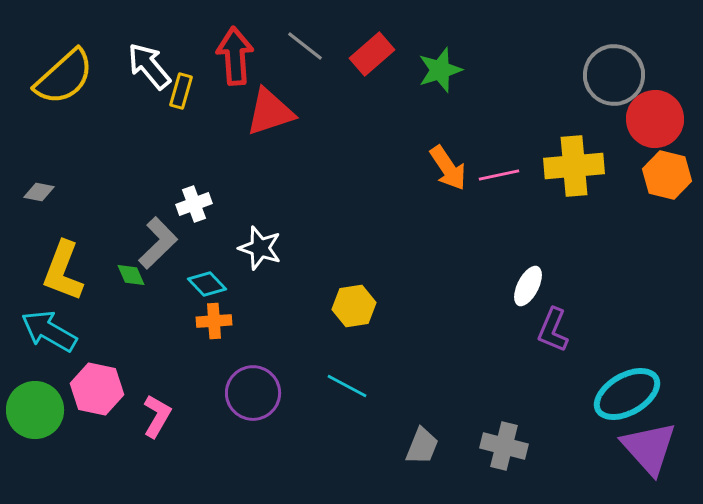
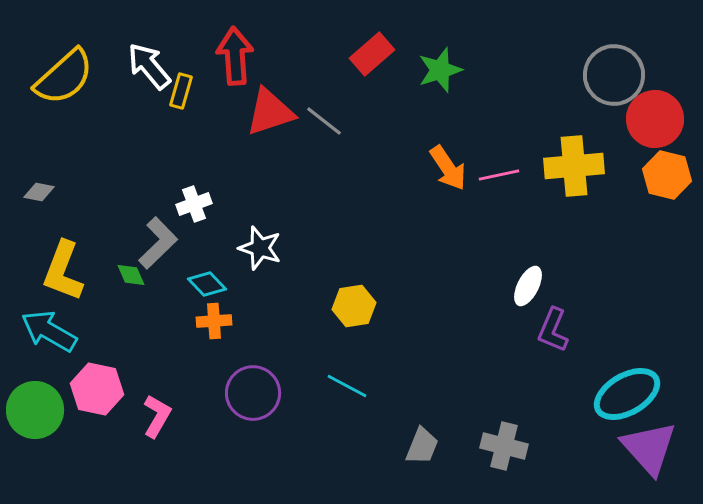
gray line: moved 19 px right, 75 px down
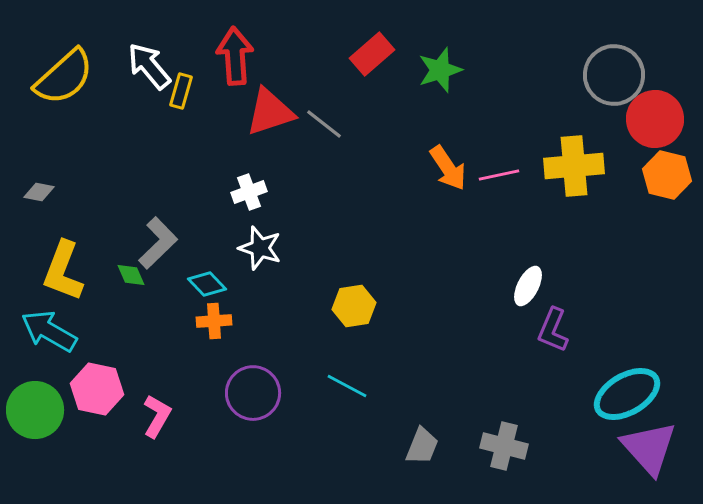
gray line: moved 3 px down
white cross: moved 55 px right, 12 px up
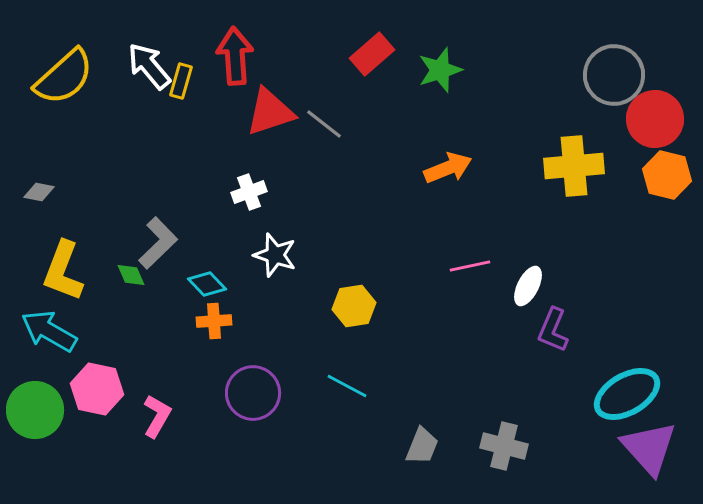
yellow rectangle: moved 10 px up
orange arrow: rotated 78 degrees counterclockwise
pink line: moved 29 px left, 91 px down
white star: moved 15 px right, 7 px down
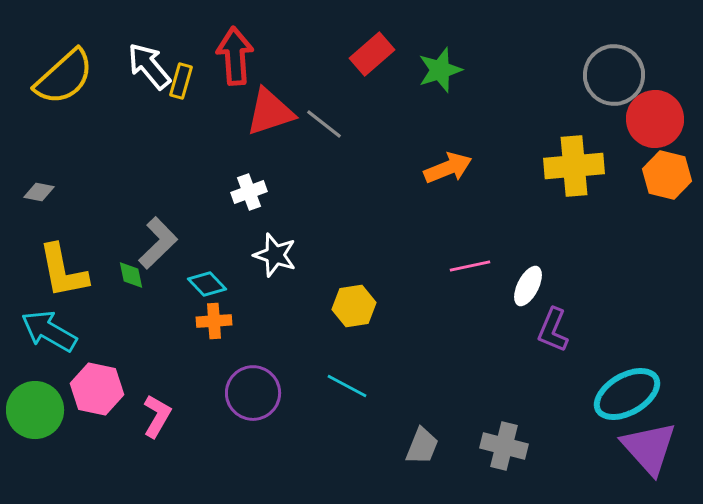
yellow L-shape: rotated 32 degrees counterclockwise
green diamond: rotated 12 degrees clockwise
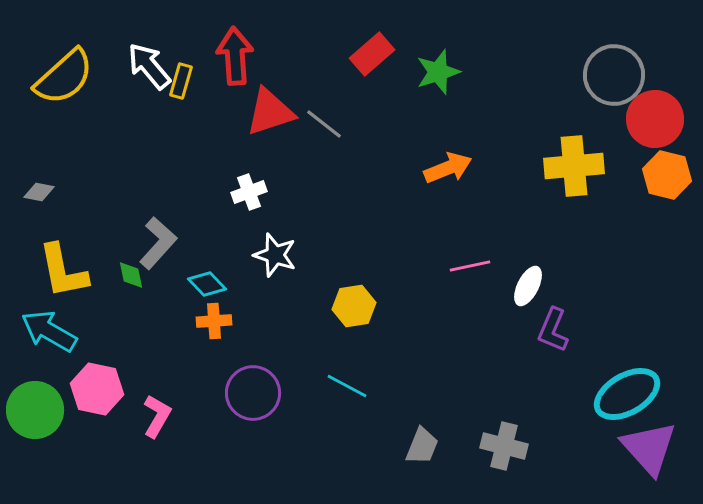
green star: moved 2 px left, 2 px down
gray L-shape: rotated 4 degrees counterclockwise
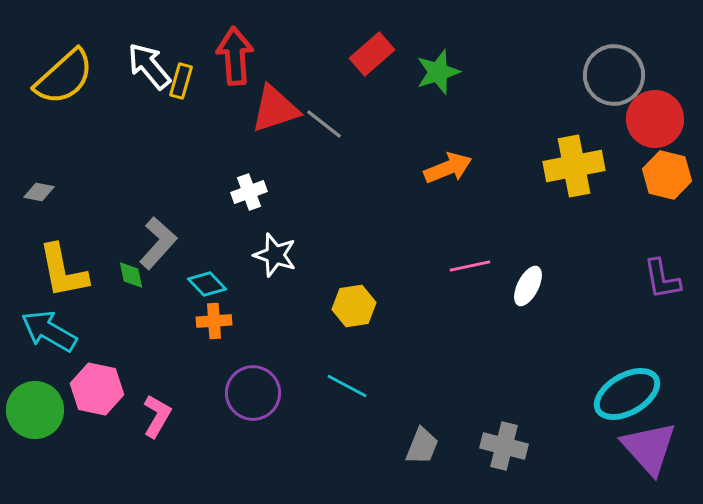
red triangle: moved 5 px right, 3 px up
yellow cross: rotated 6 degrees counterclockwise
purple L-shape: moved 109 px right, 51 px up; rotated 33 degrees counterclockwise
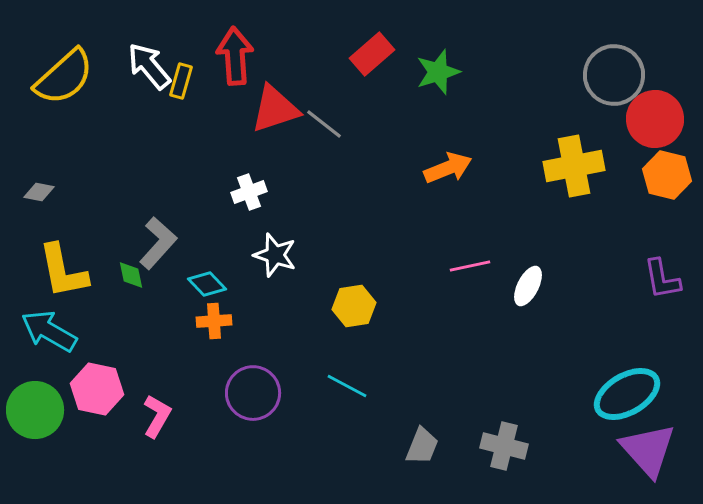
purple triangle: moved 1 px left, 2 px down
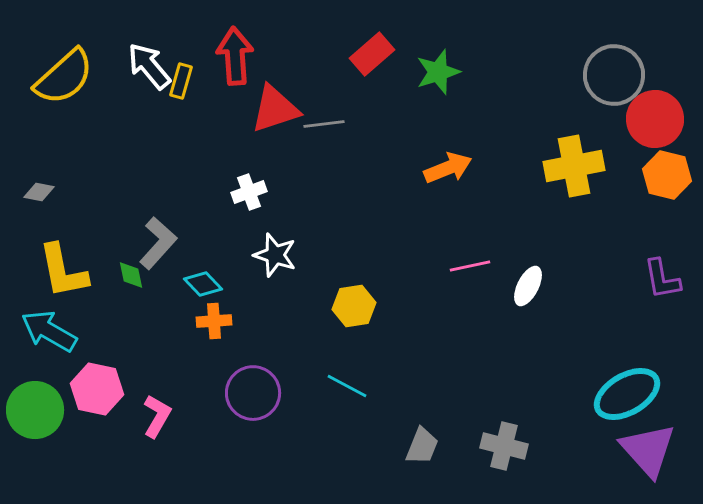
gray line: rotated 45 degrees counterclockwise
cyan diamond: moved 4 px left
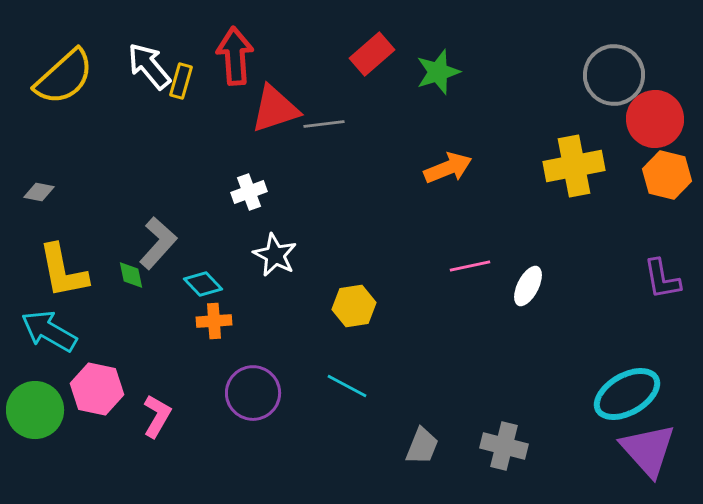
white star: rotated 9 degrees clockwise
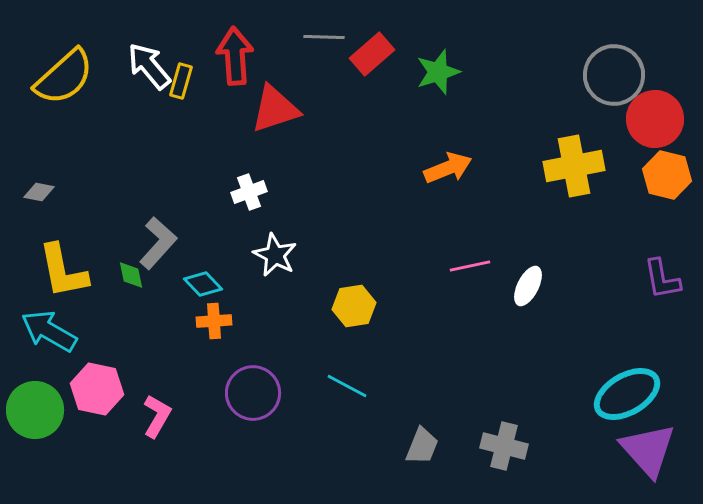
gray line: moved 87 px up; rotated 9 degrees clockwise
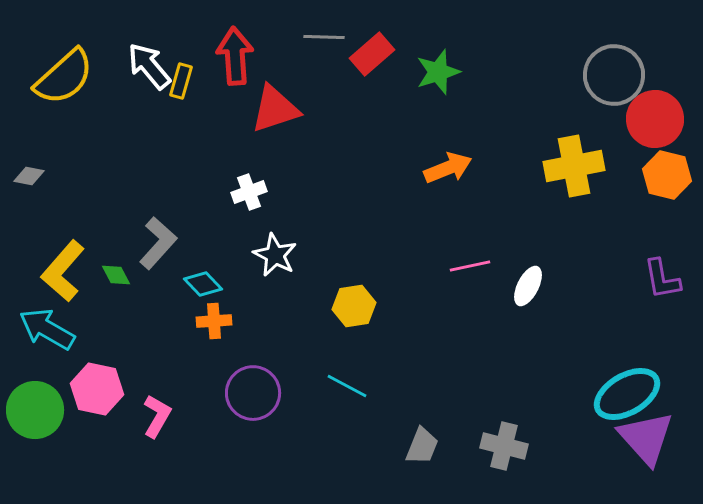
gray diamond: moved 10 px left, 16 px up
yellow L-shape: rotated 52 degrees clockwise
green diamond: moved 15 px left; rotated 16 degrees counterclockwise
cyan arrow: moved 2 px left, 2 px up
purple triangle: moved 2 px left, 12 px up
